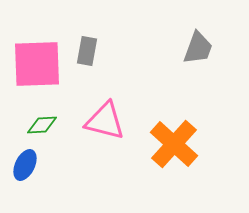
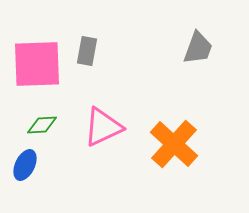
pink triangle: moved 2 px left, 6 px down; rotated 39 degrees counterclockwise
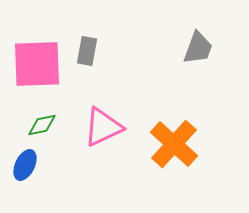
green diamond: rotated 8 degrees counterclockwise
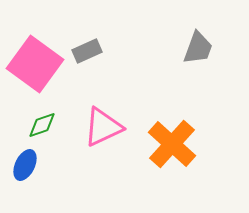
gray rectangle: rotated 56 degrees clockwise
pink square: moved 2 px left; rotated 38 degrees clockwise
green diamond: rotated 8 degrees counterclockwise
orange cross: moved 2 px left
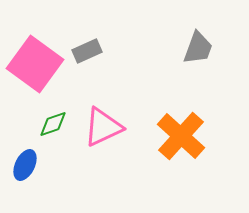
green diamond: moved 11 px right, 1 px up
orange cross: moved 9 px right, 8 px up
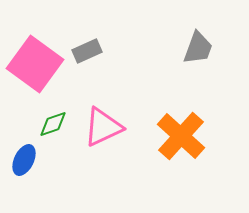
blue ellipse: moved 1 px left, 5 px up
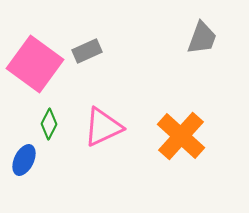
gray trapezoid: moved 4 px right, 10 px up
green diamond: moved 4 px left; rotated 44 degrees counterclockwise
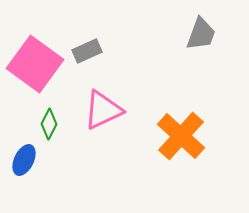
gray trapezoid: moved 1 px left, 4 px up
pink triangle: moved 17 px up
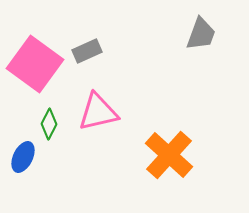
pink triangle: moved 5 px left, 2 px down; rotated 12 degrees clockwise
orange cross: moved 12 px left, 19 px down
blue ellipse: moved 1 px left, 3 px up
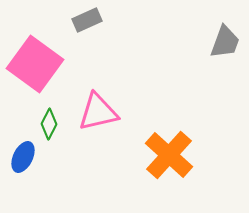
gray trapezoid: moved 24 px right, 8 px down
gray rectangle: moved 31 px up
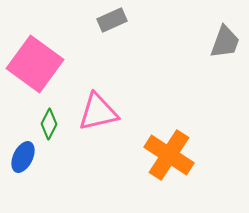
gray rectangle: moved 25 px right
orange cross: rotated 9 degrees counterclockwise
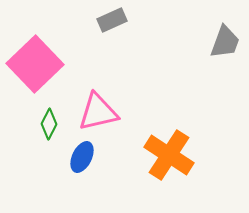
pink square: rotated 10 degrees clockwise
blue ellipse: moved 59 px right
